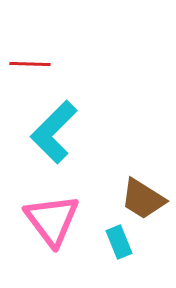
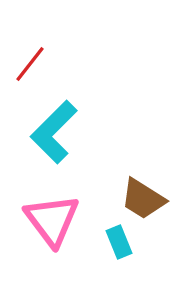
red line: rotated 54 degrees counterclockwise
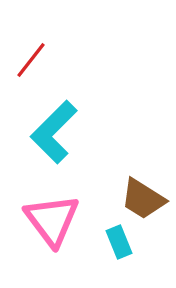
red line: moved 1 px right, 4 px up
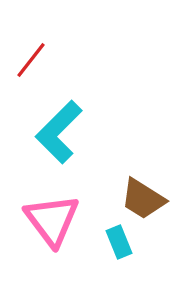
cyan L-shape: moved 5 px right
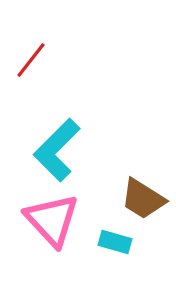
cyan L-shape: moved 2 px left, 18 px down
pink triangle: rotated 6 degrees counterclockwise
cyan rectangle: moved 4 px left; rotated 52 degrees counterclockwise
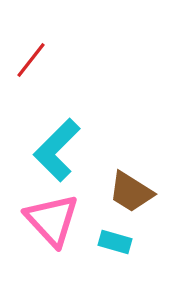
brown trapezoid: moved 12 px left, 7 px up
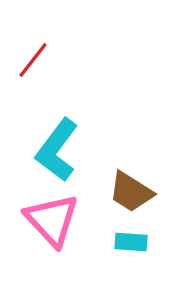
red line: moved 2 px right
cyan L-shape: rotated 8 degrees counterclockwise
cyan rectangle: moved 16 px right; rotated 12 degrees counterclockwise
